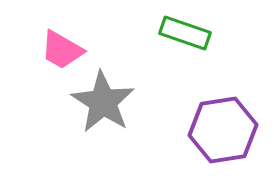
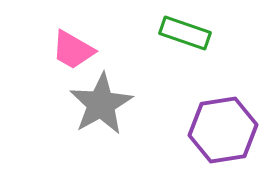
pink trapezoid: moved 11 px right
gray star: moved 2 px left, 2 px down; rotated 10 degrees clockwise
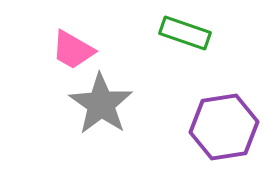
gray star: rotated 8 degrees counterclockwise
purple hexagon: moved 1 px right, 3 px up
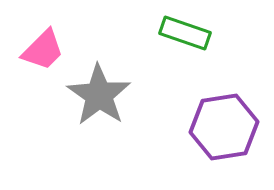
pink trapezoid: moved 30 px left; rotated 75 degrees counterclockwise
gray star: moved 2 px left, 9 px up
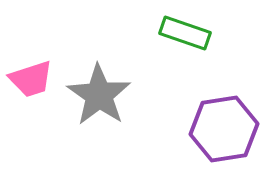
pink trapezoid: moved 12 px left, 29 px down; rotated 27 degrees clockwise
purple hexagon: moved 2 px down
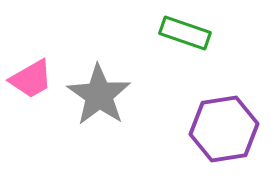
pink trapezoid: rotated 12 degrees counterclockwise
